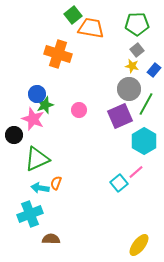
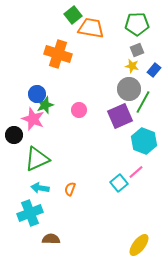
gray square: rotated 16 degrees clockwise
green line: moved 3 px left, 2 px up
cyan hexagon: rotated 10 degrees counterclockwise
orange semicircle: moved 14 px right, 6 px down
cyan cross: moved 1 px up
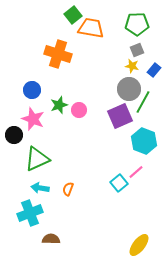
blue circle: moved 5 px left, 4 px up
green star: moved 14 px right
orange semicircle: moved 2 px left
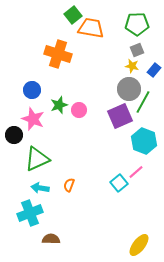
orange semicircle: moved 1 px right, 4 px up
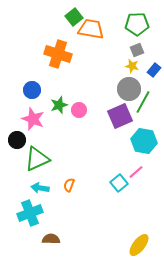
green square: moved 1 px right, 2 px down
orange trapezoid: moved 1 px down
black circle: moved 3 px right, 5 px down
cyan hexagon: rotated 10 degrees counterclockwise
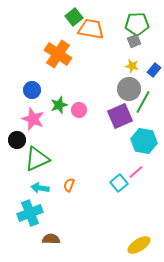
gray square: moved 3 px left, 9 px up
orange cross: rotated 16 degrees clockwise
yellow ellipse: rotated 20 degrees clockwise
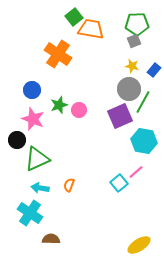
cyan cross: rotated 35 degrees counterclockwise
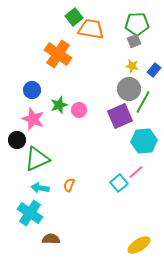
cyan hexagon: rotated 15 degrees counterclockwise
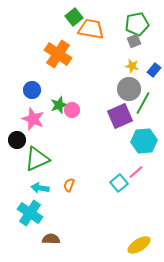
green pentagon: rotated 10 degrees counterclockwise
green line: moved 1 px down
pink circle: moved 7 px left
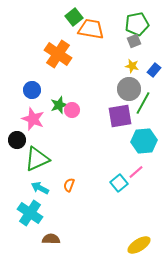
purple square: rotated 15 degrees clockwise
cyan arrow: rotated 18 degrees clockwise
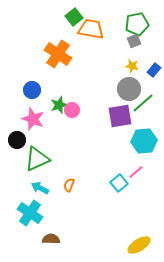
green line: rotated 20 degrees clockwise
